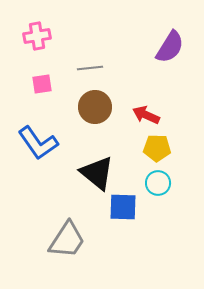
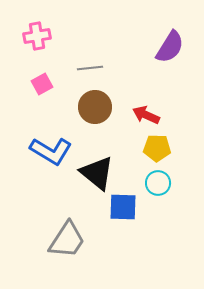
pink square: rotated 20 degrees counterclockwise
blue L-shape: moved 13 px right, 8 px down; rotated 24 degrees counterclockwise
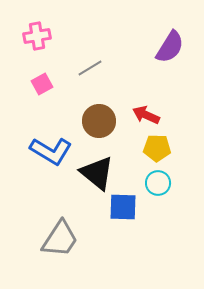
gray line: rotated 25 degrees counterclockwise
brown circle: moved 4 px right, 14 px down
gray trapezoid: moved 7 px left, 1 px up
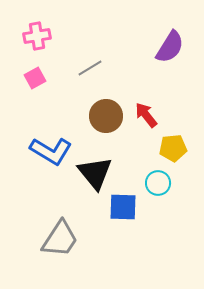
pink square: moved 7 px left, 6 px up
red arrow: rotated 28 degrees clockwise
brown circle: moved 7 px right, 5 px up
yellow pentagon: moved 16 px right; rotated 8 degrees counterclockwise
black triangle: moved 2 px left; rotated 12 degrees clockwise
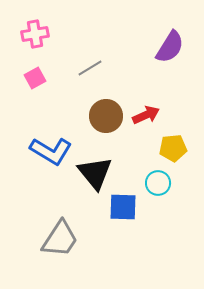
pink cross: moved 2 px left, 2 px up
red arrow: rotated 104 degrees clockwise
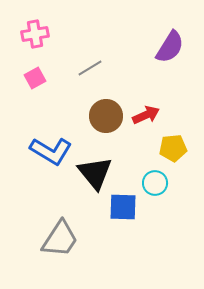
cyan circle: moved 3 px left
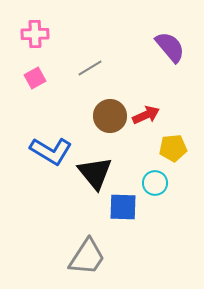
pink cross: rotated 8 degrees clockwise
purple semicircle: rotated 72 degrees counterclockwise
brown circle: moved 4 px right
gray trapezoid: moved 27 px right, 18 px down
